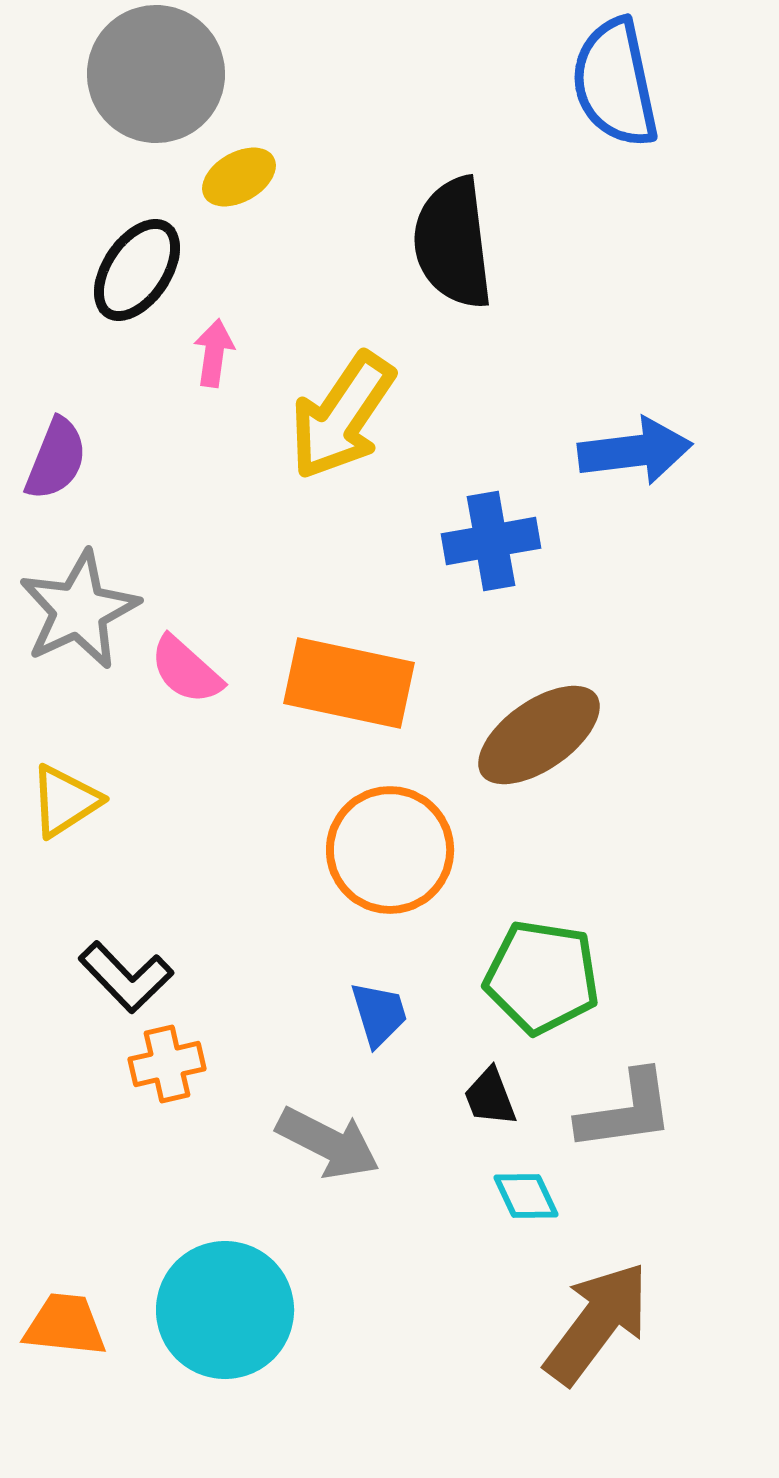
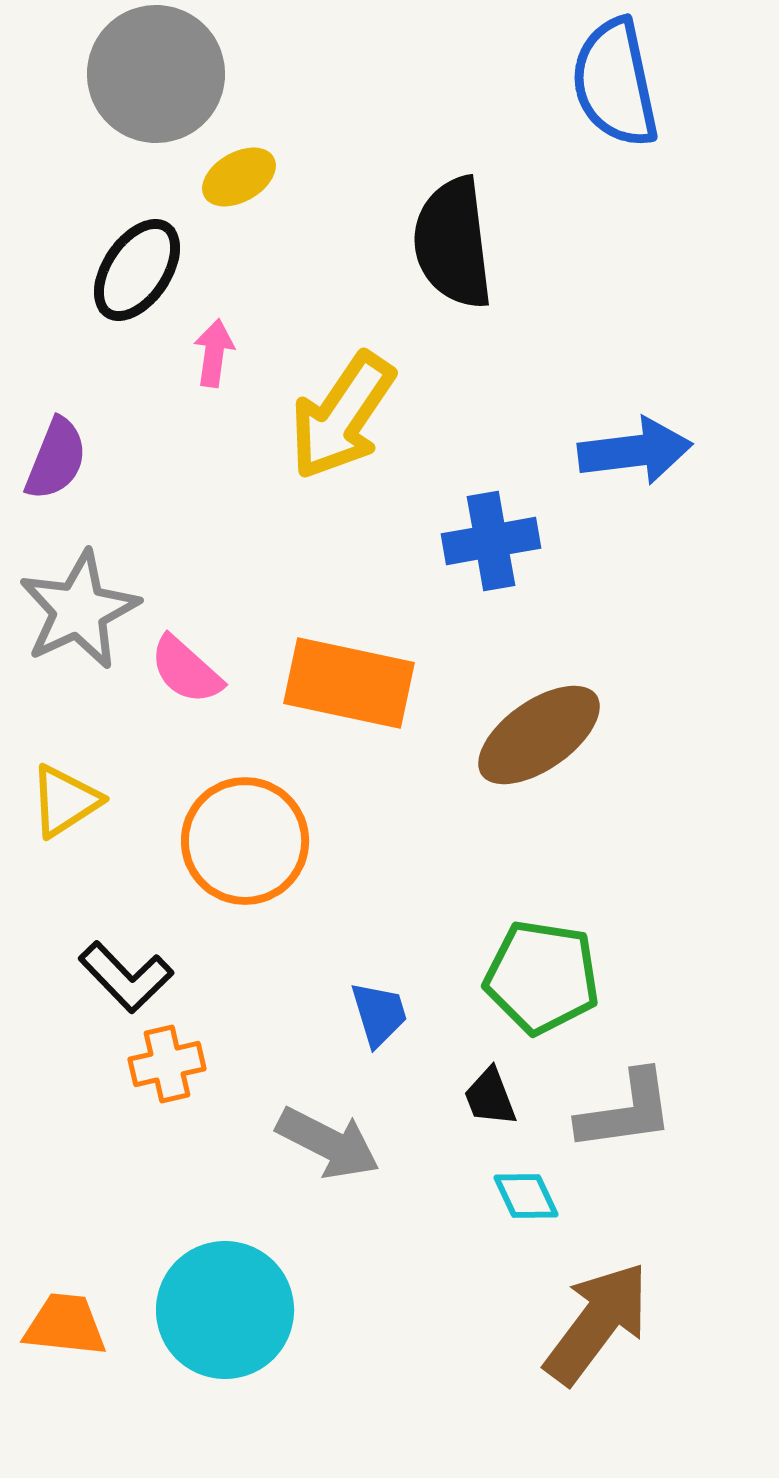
orange circle: moved 145 px left, 9 px up
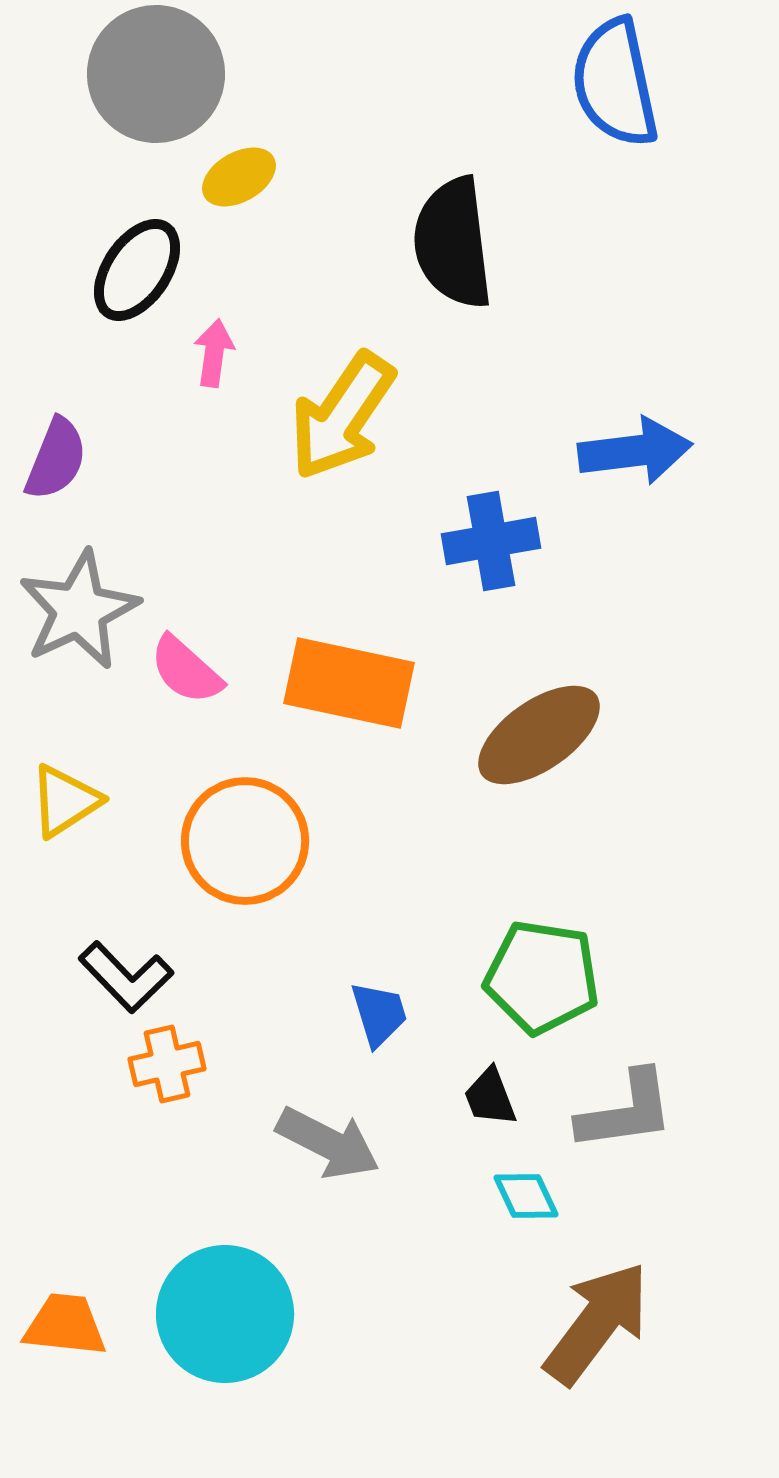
cyan circle: moved 4 px down
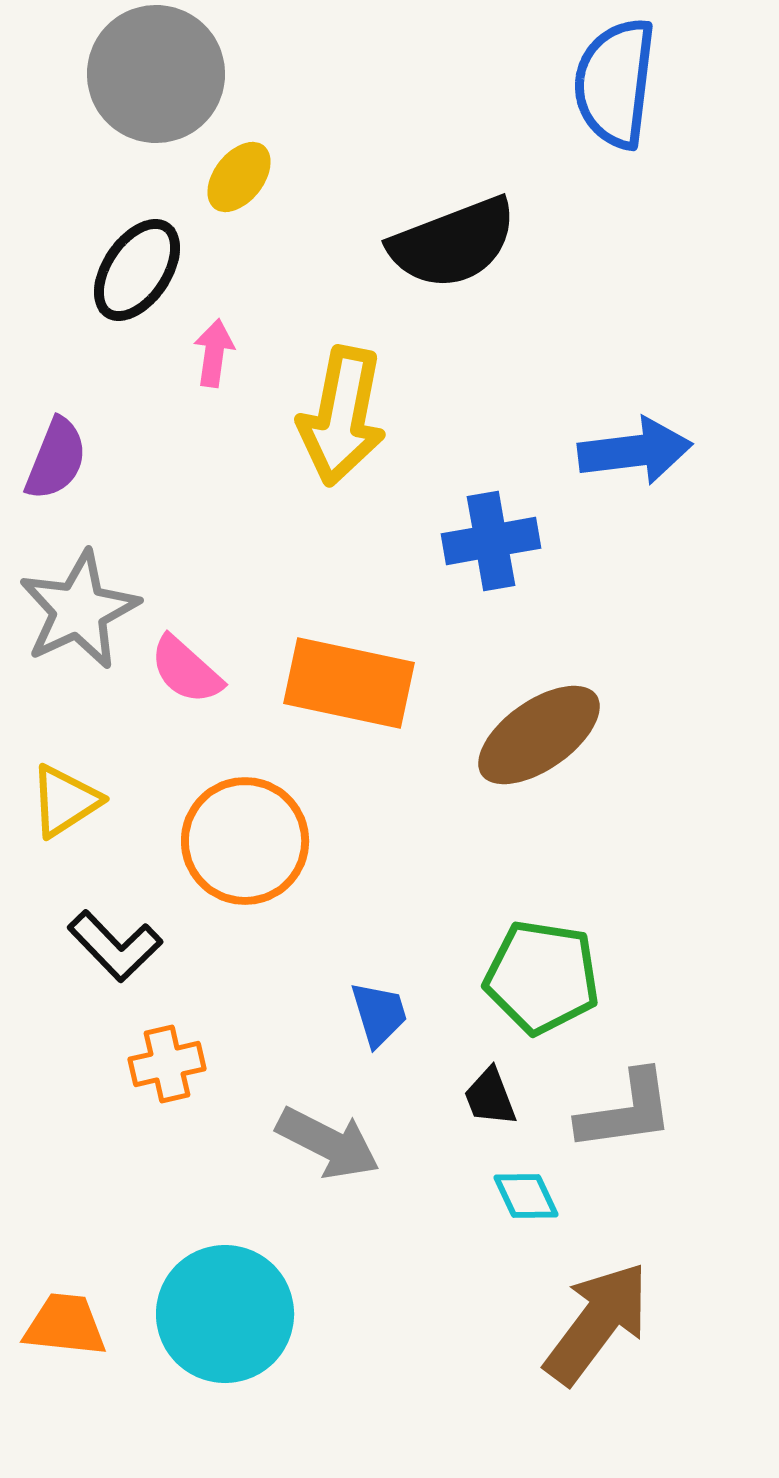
blue semicircle: rotated 19 degrees clockwise
yellow ellipse: rotated 22 degrees counterclockwise
black semicircle: rotated 104 degrees counterclockwise
yellow arrow: rotated 23 degrees counterclockwise
black L-shape: moved 11 px left, 31 px up
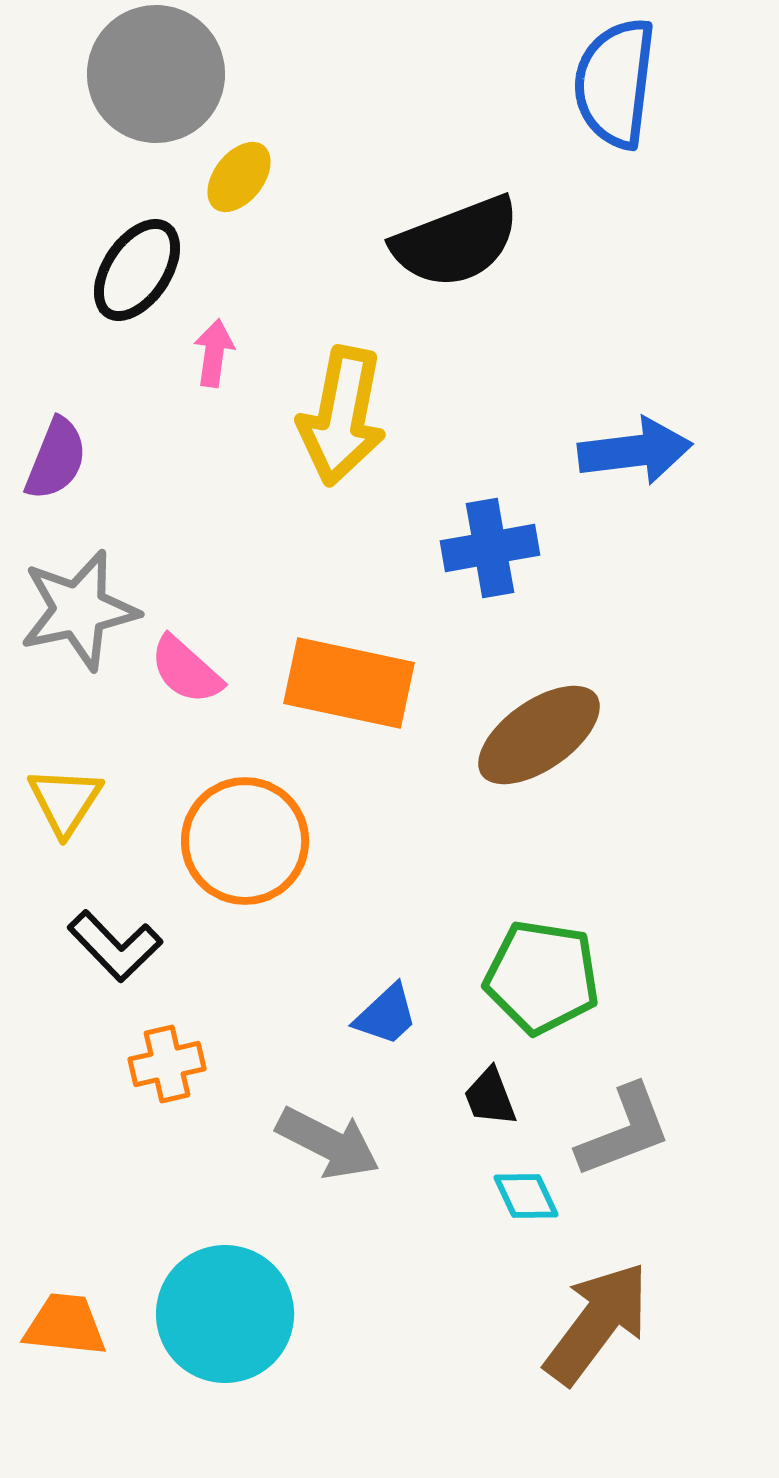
black semicircle: moved 3 px right, 1 px up
blue cross: moved 1 px left, 7 px down
gray star: rotated 13 degrees clockwise
yellow triangle: rotated 24 degrees counterclockwise
blue trapezoid: moved 7 px right, 1 px down; rotated 64 degrees clockwise
gray L-shape: moved 2 px left, 20 px down; rotated 13 degrees counterclockwise
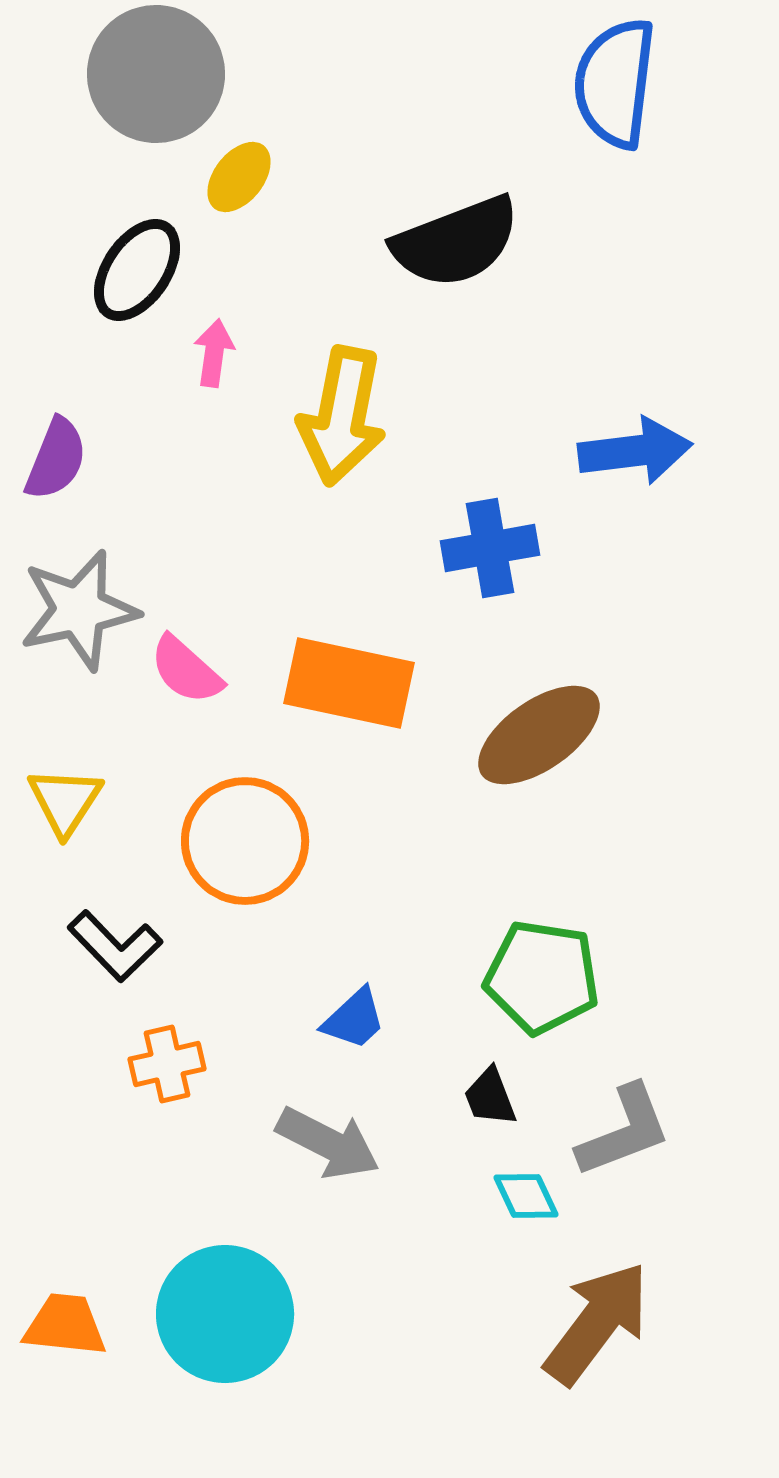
blue trapezoid: moved 32 px left, 4 px down
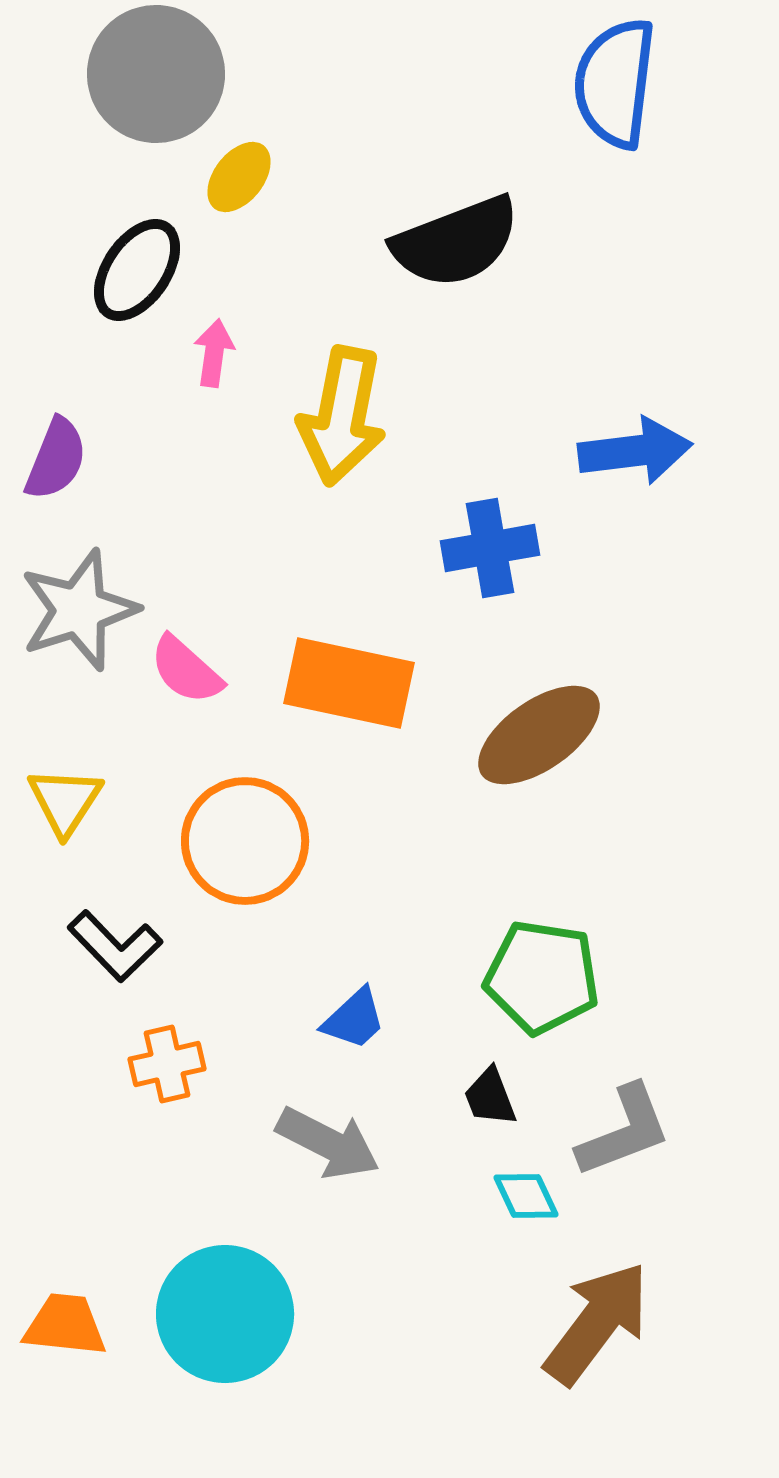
gray star: rotated 6 degrees counterclockwise
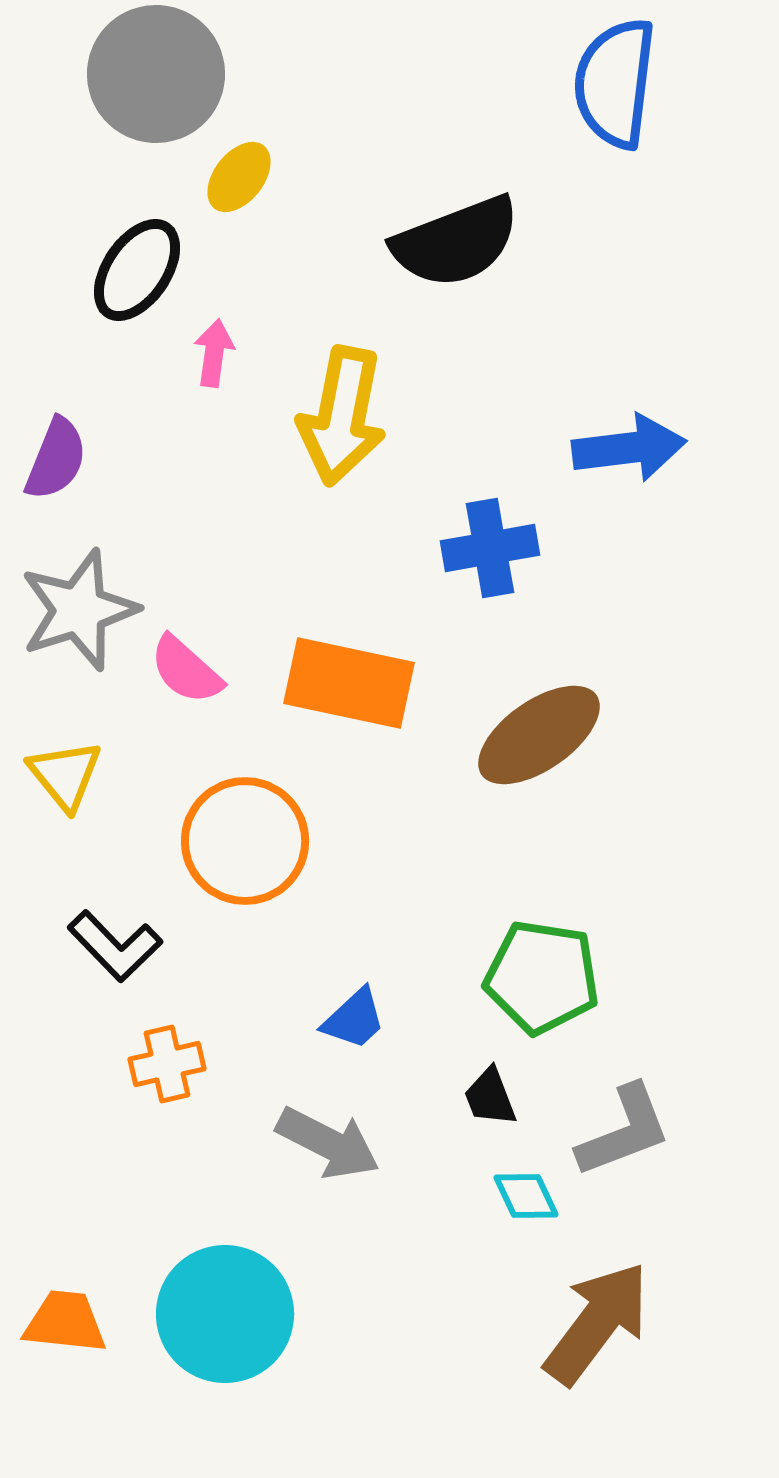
blue arrow: moved 6 px left, 3 px up
yellow triangle: moved 26 px up; rotated 12 degrees counterclockwise
orange trapezoid: moved 3 px up
